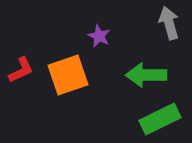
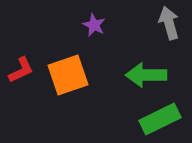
purple star: moved 5 px left, 11 px up
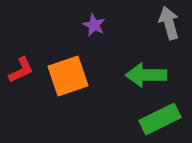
orange square: moved 1 px down
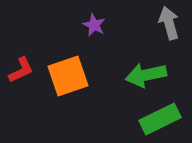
green arrow: rotated 12 degrees counterclockwise
